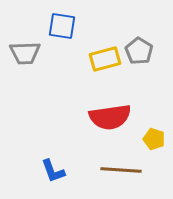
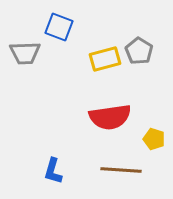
blue square: moved 3 px left, 1 px down; rotated 12 degrees clockwise
blue L-shape: rotated 36 degrees clockwise
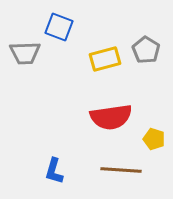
gray pentagon: moved 7 px right, 1 px up
red semicircle: moved 1 px right
blue L-shape: moved 1 px right
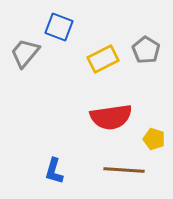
gray trapezoid: rotated 132 degrees clockwise
yellow rectangle: moved 2 px left; rotated 12 degrees counterclockwise
brown line: moved 3 px right
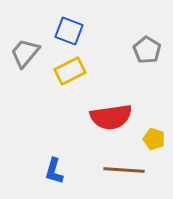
blue square: moved 10 px right, 4 px down
gray pentagon: moved 1 px right
yellow rectangle: moved 33 px left, 12 px down
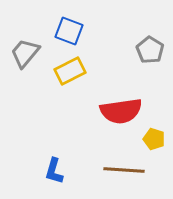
gray pentagon: moved 3 px right
red semicircle: moved 10 px right, 6 px up
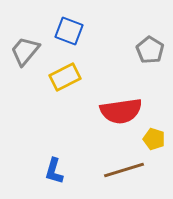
gray trapezoid: moved 2 px up
yellow rectangle: moved 5 px left, 6 px down
brown line: rotated 21 degrees counterclockwise
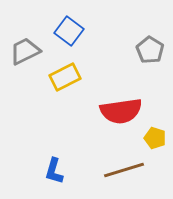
blue square: rotated 16 degrees clockwise
gray trapezoid: rotated 24 degrees clockwise
yellow pentagon: moved 1 px right, 1 px up
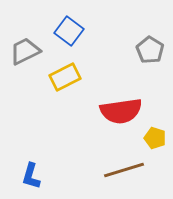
blue L-shape: moved 23 px left, 5 px down
